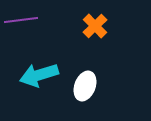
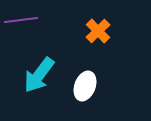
orange cross: moved 3 px right, 5 px down
cyan arrow: rotated 36 degrees counterclockwise
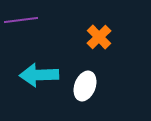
orange cross: moved 1 px right, 6 px down
cyan arrow: rotated 51 degrees clockwise
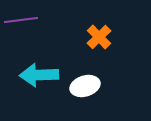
white ellipse: rotated 52 degrees clockwise
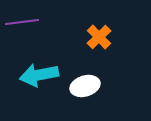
purple line: moved 1 px right, 2 px down
cyan arrow: rotated 9 degrees counterclockwise
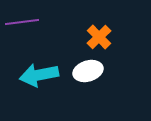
white ellipse: moved 3 px right, 15 px up
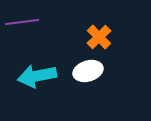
cyan arrow: moved 2 px left, 1 px down
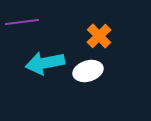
orange cross: moved 1 px up
cyan arrow: moved 8 px right, 13 px up
